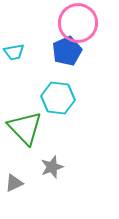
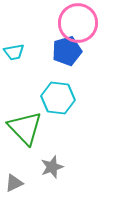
blue pentagon: rotated 8 degrees clockwise
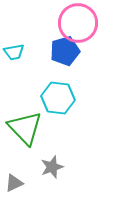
blue pentagon: moved 2 px left
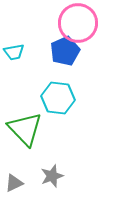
blue pentagon: rotated 8 degrees counterclockwise
green triangle: moved 1 px down
gray star: moved 9 px down
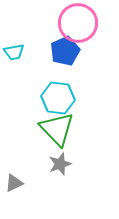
green triangle: moved 32 px right
gray star: moved 8 px right, 12 px up
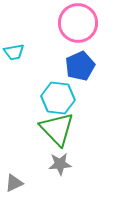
blue pentagon: moved 15 px right, 15 px down
gray star: rotated 15 degrees clockwise
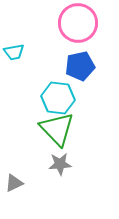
blue pentagon: rotated 12 degrees clockwise
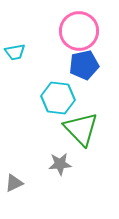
pink circle: moved 1 px right, 8 px down
cyan trapezoid: moved 1 px right
blue pentagon: moved 4 px right, 1 px up
green triangle: moved 24 px right
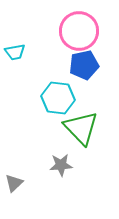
green triangle: moved 1 px up
gray star: moved 1 px right, 1 px down
gray triangle: rotated 18 degrees counterclockwise
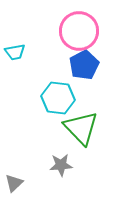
blue pentagon: rotated 16 degrees counterclockwise
